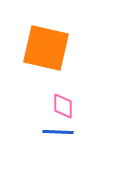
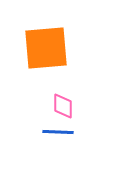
orange square: rotated 18 degrees counterclockwise
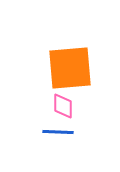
orange square: moved 24 px right, 20 px down
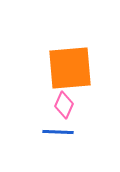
pink diamond: moved 1 px right, 1 px up; rotated 24 degrees clockwise
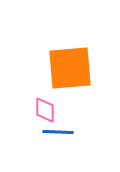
pink diamond: moved 19 px left, 5 px down; rotated 24 degrees counterclockwise
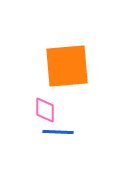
orange square: moved 3 px left, 2 px up
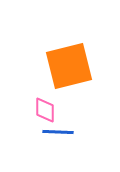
orange square: moved 2 px right; rotated 9 degrees counterclockwise
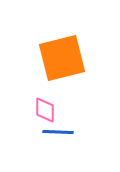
orange square: moved 7 px left, 8 px up
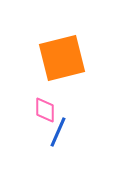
blue line: rotated 68 degrees counterclockwise
